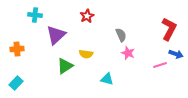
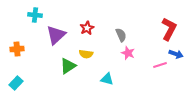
red star: moved 12 px down
green triangle: moved 3 px right
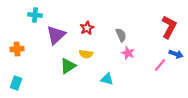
red L-shape: moved 2 px up
pink line: rotated 32 degrees counterclockwise
cyan rectangle: rotated 24 degrees counterclockwise
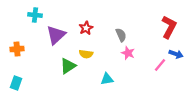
red star: moved 1 px left
cyan triangle: rotated 24 degrees counterclockwise
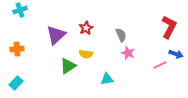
cyan cross: moved 15 px left, 5 px up; rotated 24 degrees counterclockwise
pink line: rotated 24 degrees clockwise
cyan rectangle: rotated 24 degrees clockwise
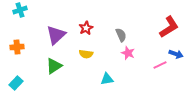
red L-shape: rotated 30 degrees clockwise
orange cross: moved 2 px up
green triangle: moved 14 px left
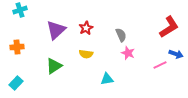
purple triangle: moved 5 px up
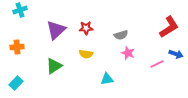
red star: rotated 24 degrees clockwise
gray semicircle: rotated 96 degrees clockwise
pink line: moved 3 px left, 1 px up
